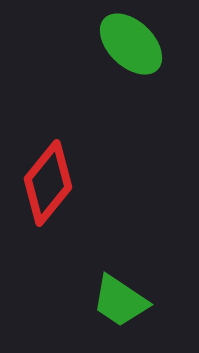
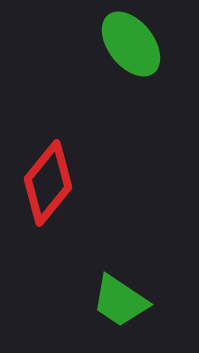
green ellipse: rotated 8 degrees clockwise
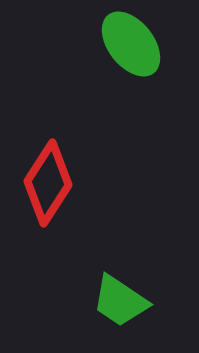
red diamond: rotated 6 degrees counterclockwise
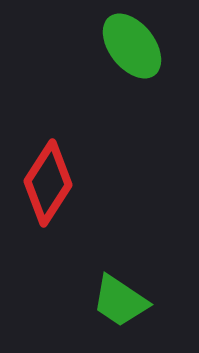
green ellipse: moved 1 px right, 2 px down
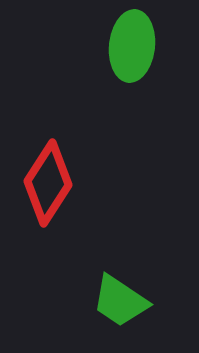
green ellipse: rotated 44 degrees clockwise
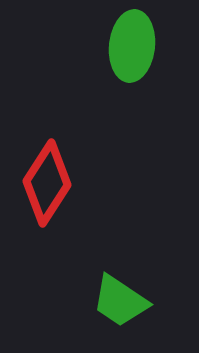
red diamond: moved 1 px left
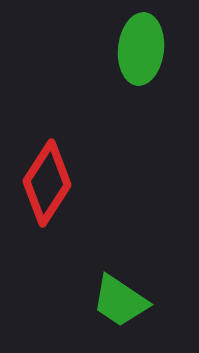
green ellipse: moved 9 px right, 3 px down
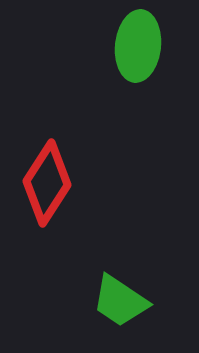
green ellipse: moved 3 px left, 3 px up
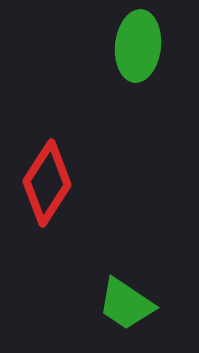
green trapezoid: moved 6 px right, 3 px down
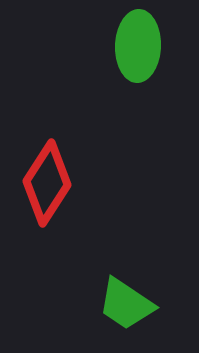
green ellipse: rotated 4 degrees counterclockwise
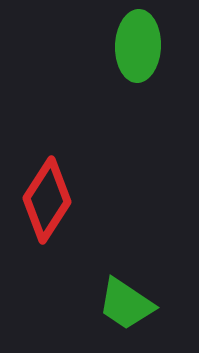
red diamond: moved 17 px down
